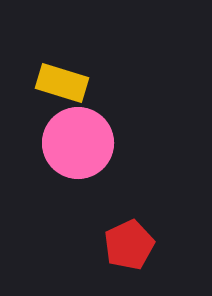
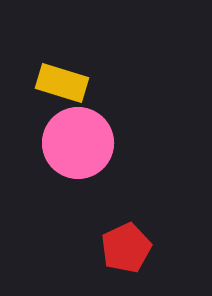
red pentagon: moved 3 px left, 3 px down
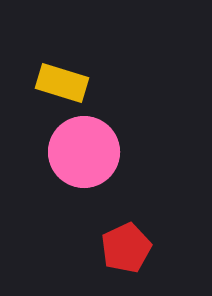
pink circle: moved 6 px right, 9 px down
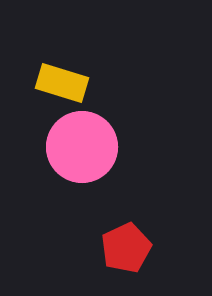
pink circle: moved 2 px left, 5 px up
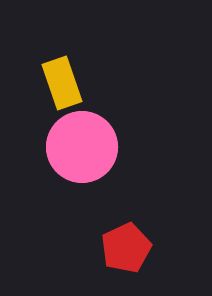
yellow rectangle: rotated 54 degrees clockwise
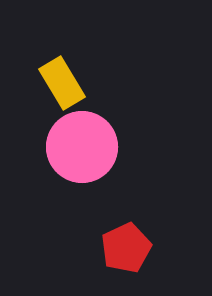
yellow rectangle: rotated 12 degrees counterclockwise
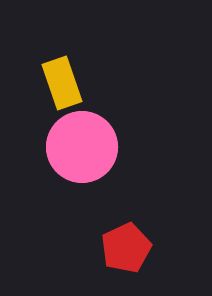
yellow rectangle: rotated 12 degrees clockwise
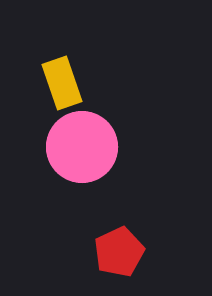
red pentagon: moved 7 px left, 4 px down
